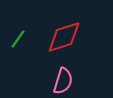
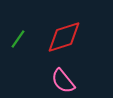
pink semicircle: rotated 124 degrees clockwise
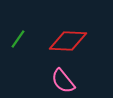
red diamond: moved 4 px right, 4 px down; rotated 21 degrees clockwise
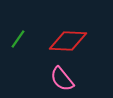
pink semicircle: moved 1 px left, 2 px up
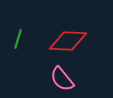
green line: rotated 18 degrees counterclockwise
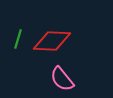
red diamond: moved 16 px left
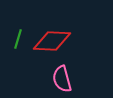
pink semicircle: rotated 24 degrees clockwise
